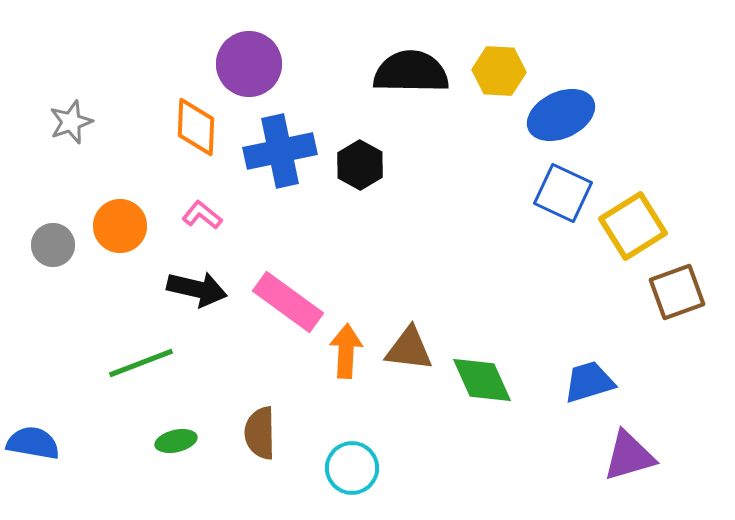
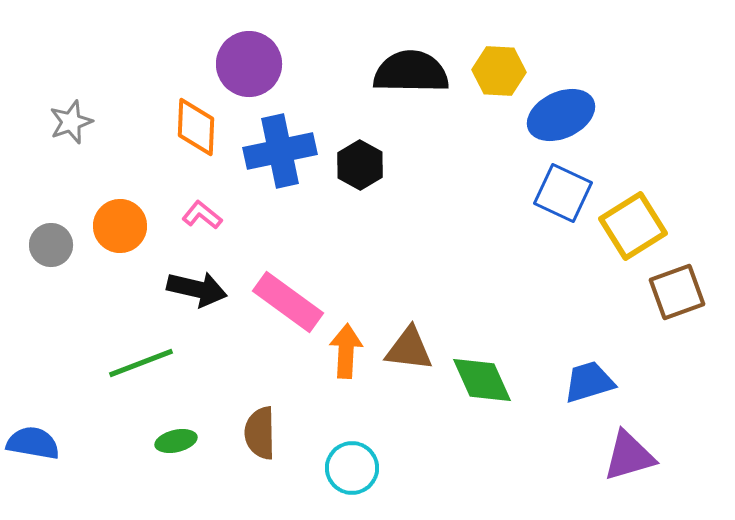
gray circle: moved 2 px left
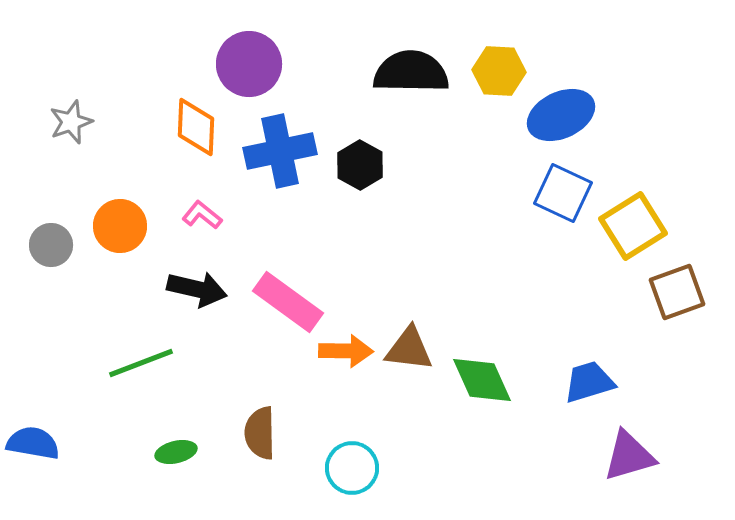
orange arrow: rotated 88 degrees clockwise
green ellipse: moved 11 px down
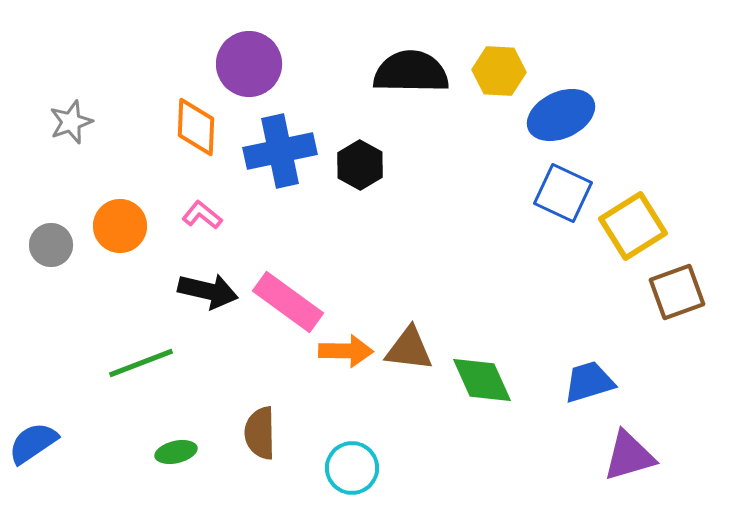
black arrow: moved 11 px right, 2 px down
blue semicircle: rotated 44 degrees counterclockwise
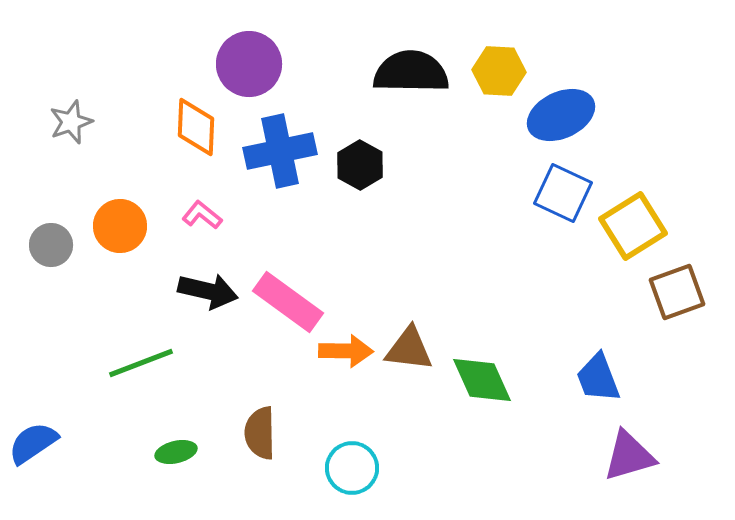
blue trapezoid: moved 9 px right, 4 px up; rotated 94 degrees counterclockwise
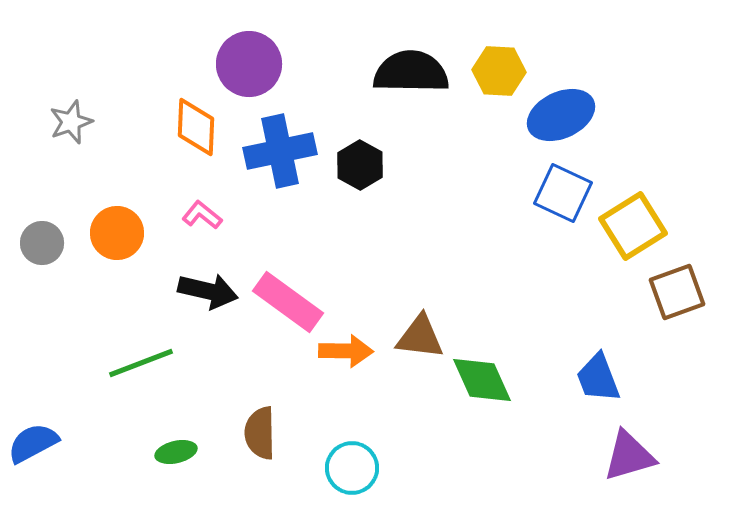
orange circle: moved 3 px left, 7 px down
gray circle: moved 9 px left, 2 px up
brown triangle: moved 11 px right, 12 px up
blue semicircle: rotated 6 degrees clockwise
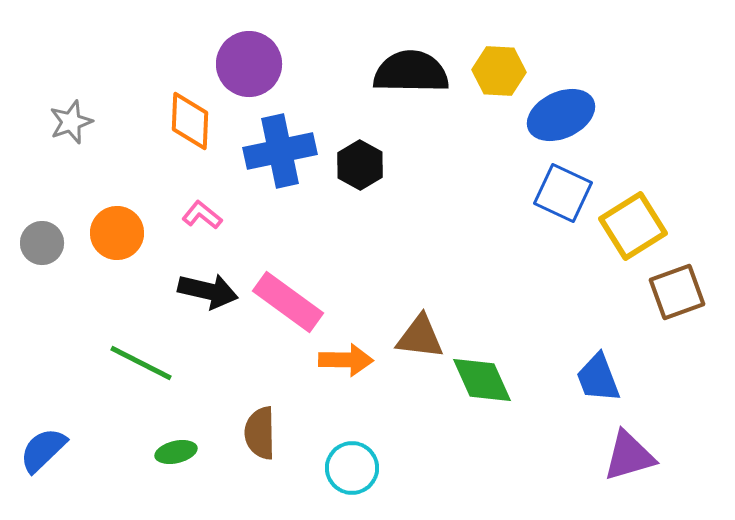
orange diamond: moved 6 px left, 6 px up
orange arrow: moved 9 px down
green line: rotated 48 degrees clockwise
blue semicircle: moved 10 px right, 7 px down; rotated 16 degrees counterclockwise
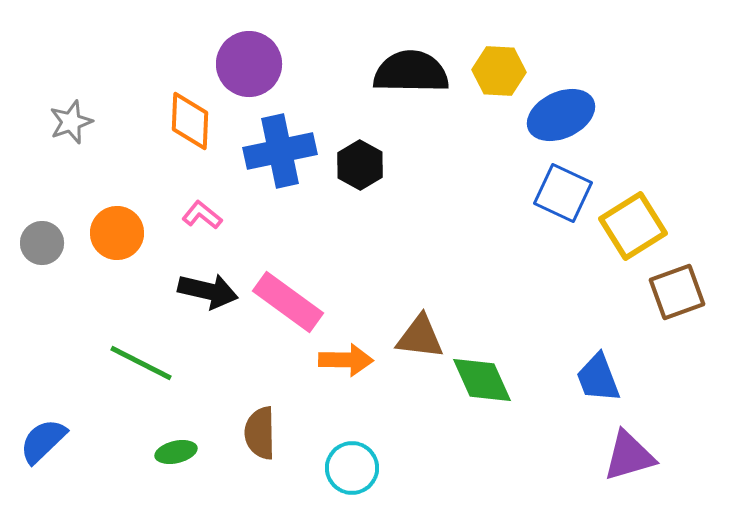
blue semicircle: moved 9 px up
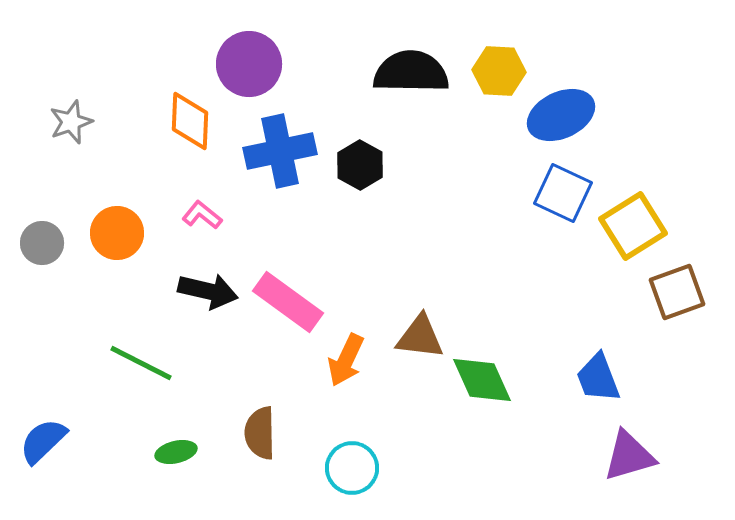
orange arrow: rotated 114 degrees clockwise
